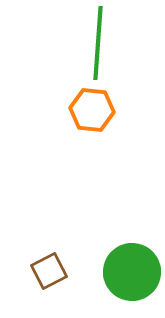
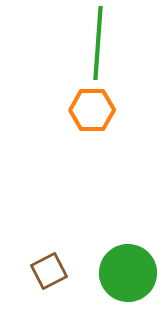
orange hexagon: rotated 6 degrees counterclockwise
green circle: moved 4 px left, 1 px down
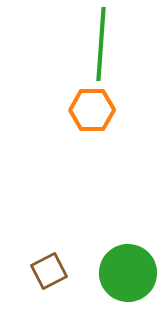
green line: moved 3 px right, 1 px down
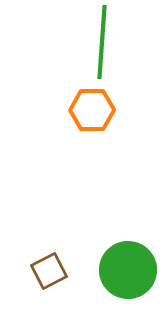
green line: moved 1 px right, 2 px up
green circle: moved 3 px up
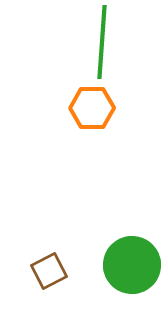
orange hexagon: moved 2 px up
green circle: moved 4 px right, 5 px up
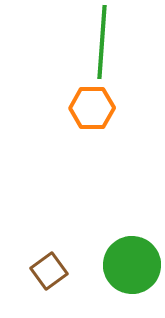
brown square: rotated 9 degrees counterclockwise
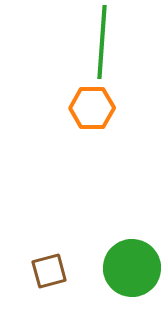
green circle: moved 3 px down
brown square: rotated 21 degrees clockwise
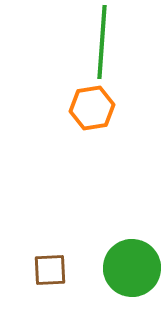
orange hexagon: rotated 9 degrees counterclockwise
brown square: moved 1 px right, 1 px up; rotated 12 degrees clockwise
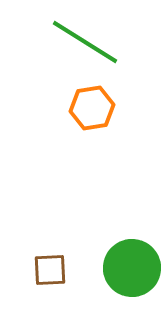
green line: moved 17 px left; rotated 62 degrees counterclockwise
